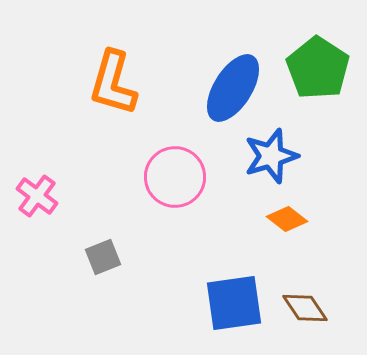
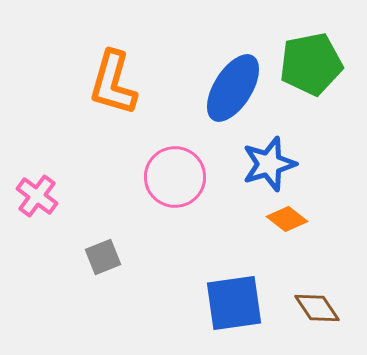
green pentagon: moved 7 px left, 4 px up; rotated 28 degrees clockwise
blue star: moved 2 px left, 8 px down
brown diamond: moved 12 px right
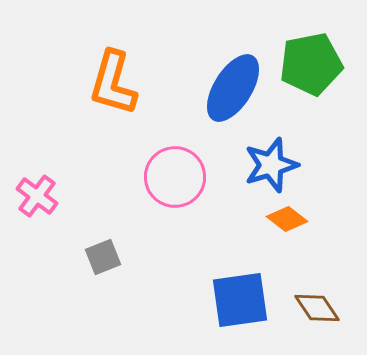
blue star: moved 2 px right, 1 px down
blue square: moved 6 px right, 3 px up
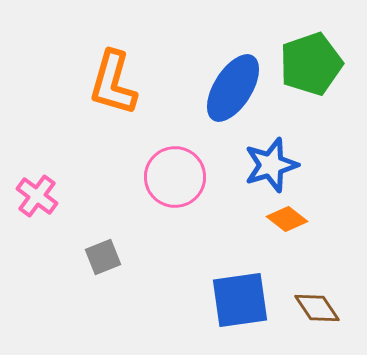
green pentagon: rotated 8 degrees counterclockwise
